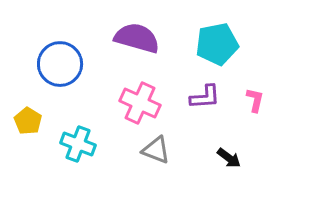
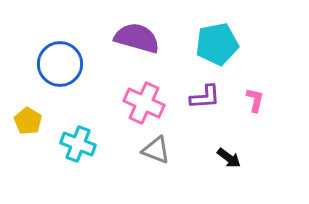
pink cross: moved 4 px right
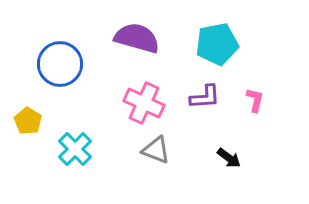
cyan cross: moved 3 px left, 5 px down; rotated 24 degrees clockwise
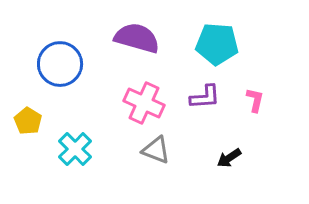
cyan pentagon: rotated 15 degrees clockwise
black arrow: rotated 110 degrees clockwise
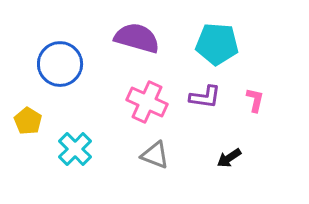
purple L-shape: rotated 12 degrees clockwise
pink cross: moved 3 px right, 1 px up
gray triangle: moved 1 px left, 5 px down
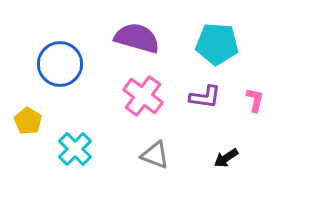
pink cross: moved 4 px left, 6 px up; rotated 12 degrees clockwise
black arrow: moved 3 px left
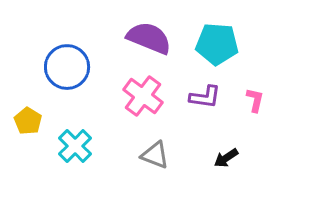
purple semicircle: moved 12 px right; rotated 6 degrees clockwise
blue circle: moved 7 px right, 3 px down
cyan cross: moved 3 px up
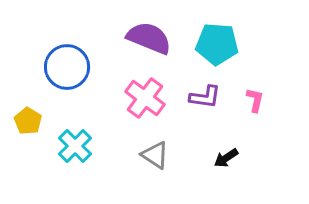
pink cross: moved 2 px right, 2 px down
gray triangle: rotated 12 degrees clockwise
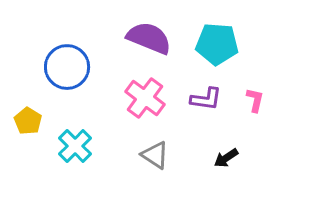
purple L-shape: moved 1 px right, 2 px down
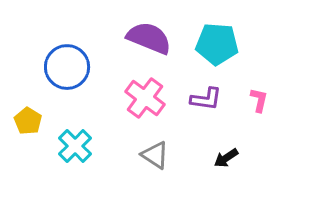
pink L-shape: moved 4 px right
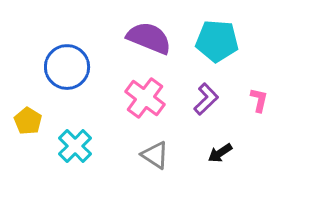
cyan pentagon: moved 3 px up
purple L-shape: rotated 52 degrees counterclockwise
black arrow: moved 6 px left, 5 px up
